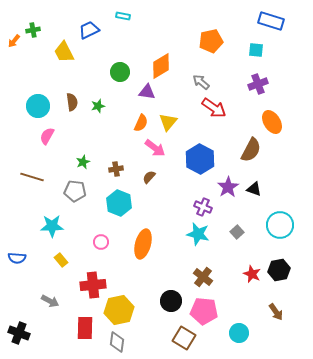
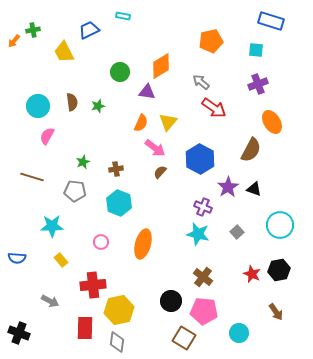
brown semicircle at (149, 177): moved 11 px right, 5 px up
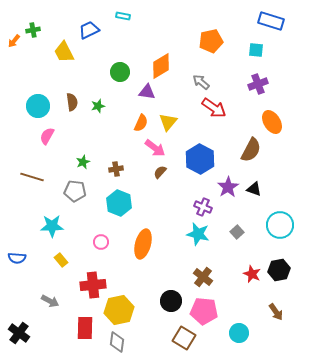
black cross at (19, 333): rotated 15 degrees clockwise
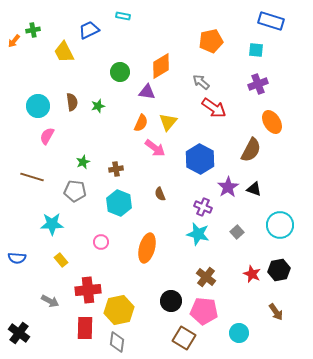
brown semicircle at (160, 172): moved 22 px down; rotated 64 degrees counterclockwise
cyan star at (52, 226): moved 2 px up
orange ellipse at (143, 244): moved 4 px right, 4 px down
brown cross at (203, 277): moved 3 px right
red cross at (93, 285): moved 5 px left, 5 px down
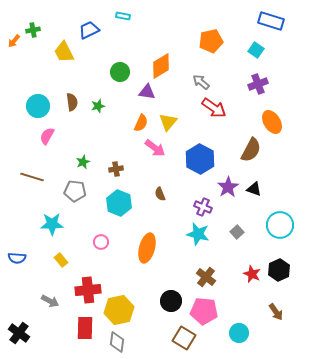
cyan square at (256, 50): rotated 28 degrees clockwise
black hexagon at (279, 270): rotated 15 degrees counterclockwise
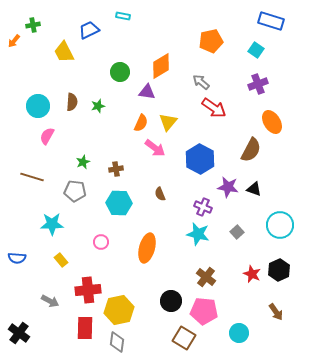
green cross at (33, 30): moved 5 px up
brown semicircle at (72, 102): rotated 12 degrees clockwise
purple star at (228, 187): rotated 30 degrees counterclockwise
cyan hexagon at (119, 203): rotated 20 degrees counterclockwise
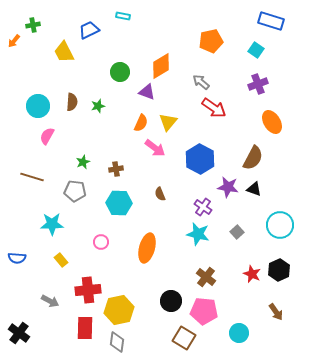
purple triangle at (147, 92): rotated 12 degrees clockwise
brown semicircle at (251, 150): moved 2 px right, 8 px down
purple cross at (203, 207): rotated 12 degrees clockwise
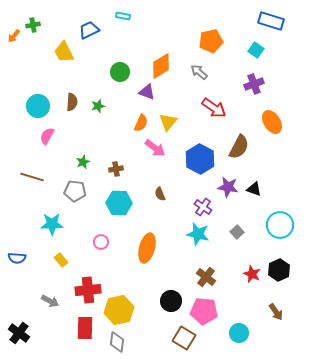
orange arrow at (14, 41): moved 5 px up
gray arrow at (201, 82): moved 2 px left, 10 px up
purple cross at (258, 84): moved 4 px left
brown semicircle at (253, 158): moved 14 px left, 11 px up
